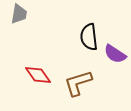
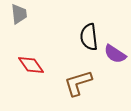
gray trapezoid: rotated 15 degrees counterclockwise
red diamond: moved 7 px left, 10 px up
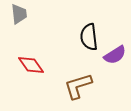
purple semicircle: moved 1 px down; rotated 65 degrees counterclockwise
brown L-shape: moved 3 px down
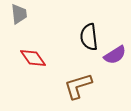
red diamond: moved 2 px right, 7 px up
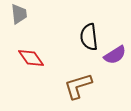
red diamond: moved 2 px left
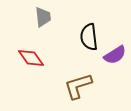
gray trapezoid: moved 24 px right, 3 px down
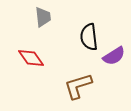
purple semicircle: moved 1 px left, 1 px down
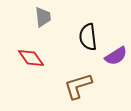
black semicircle: moved 1 px left
purple semicircle: moved 2 px right
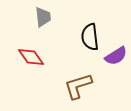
black semicircle: moved 2 px right
red diamond: moved 1 px up
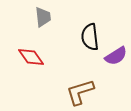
brown L-shape: moved 2 px right, 6 px down
